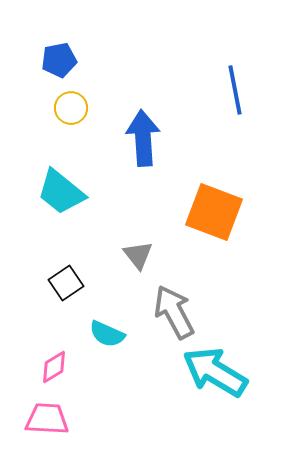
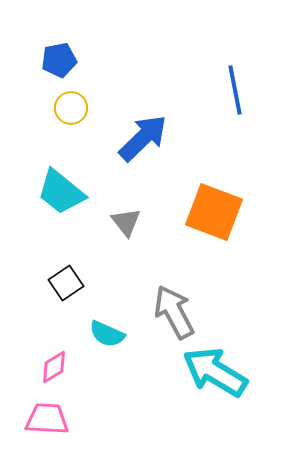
blue arrow: rotated 50 degrees clockwise
gray triangle: moved 12 px left, 33 px up
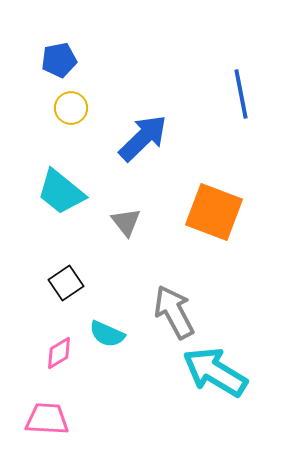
blue line: moved 6 px right, 4 px down
pink diamond: moved 5 px right, 14 px up
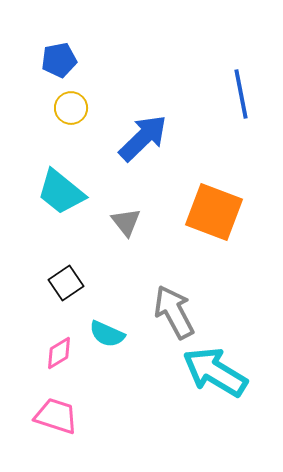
pink trapezoid: moved 9 px right, 3 px up; rotated 15 degrees clockwise
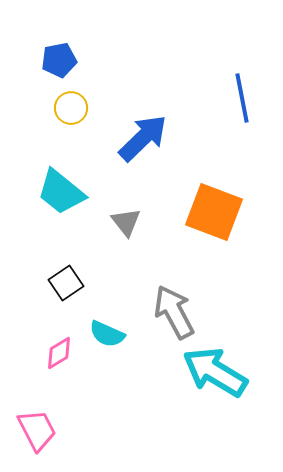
blue line: moved 1 px right, 4 px down
pink trapezoid: moved 19 px left, 14 px down; rotated 45 degrees clockwise
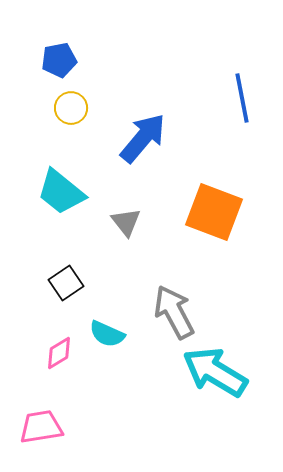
blue arrow: rotated 6 degrees counterclockwise
pink trapezoid: moved 4 px right, 3 px up; rotated 72 degrees counterclockwise
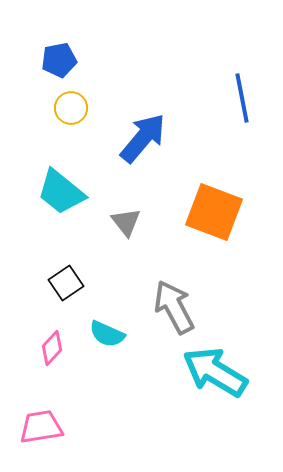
gray arrow: moved 5 px up
pink diamond: moved 7 px left, 5 px up; rotated 16 degrees counterclockwise
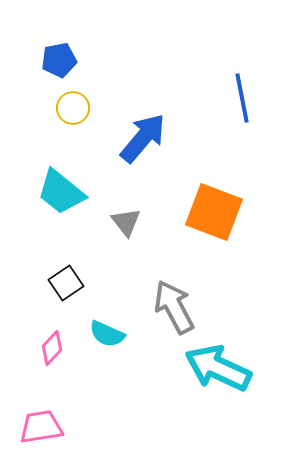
yellow circle: moved 2 px right
cyan arrow: moved 3 px right, 4 px up; rotated 6 degrees counterclockwise
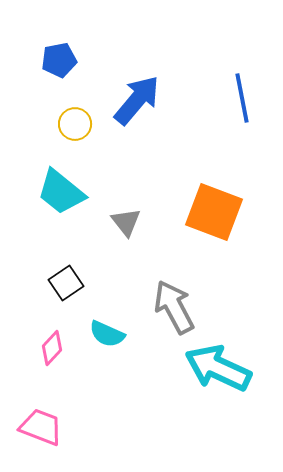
yellow circle: moved 2 px right, 16 px down
blue arrow: moved 6 px left, 38 px up
pink trapezoid: rotated 30 degrees clockwise
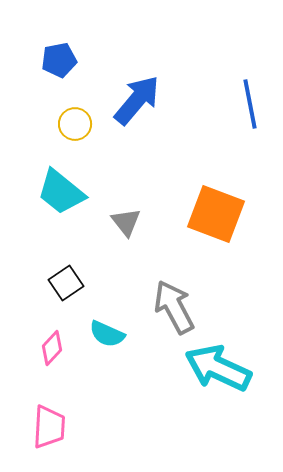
blue line: moved 8 px right, 6 px down
orange square: moved 2 px right, 2 px down
pink trapezoid: moved 8 px right; rotated 72 degrees clockwise
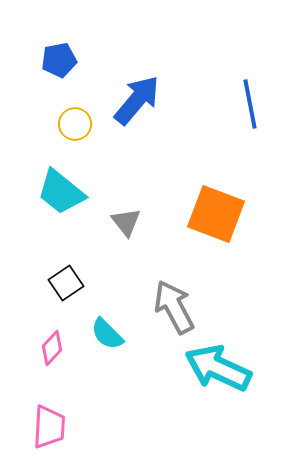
cyan semicircle: rotated 21 degrees clockwise
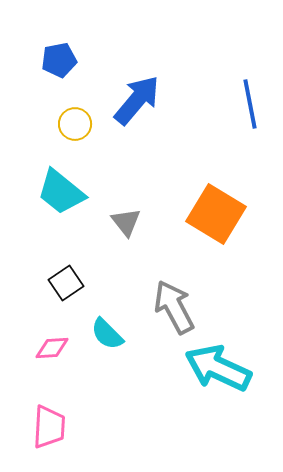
orange square: rotated 10 degrees clockwise
pink diamond: rotated 44 degrees clockwise
